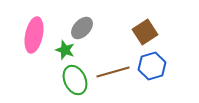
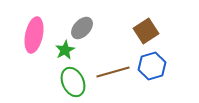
brown square: moved 1 px right, 1 px up
green star: rotated 24 degrees clockwise
green ellipse: moved 2 px left, 2 px down
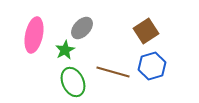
brown line: rotated 32 degrees clockwise
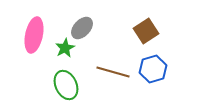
green star: moved 2 px up
blue hexagon: moved 1 px right, 3 px down
green ellipse: moved 7 px left, 3 px down
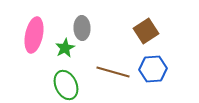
gray ellipse: rotated 45 degrees counterclockwise
blue hexagon: rotated 12 degrees clockwise
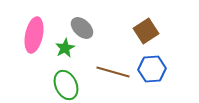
gray ellipse: rotated 45 degrees counterclockwise
blue hexagon: moved 1 px left
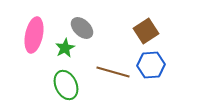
blue hexagon: moved 1 px left, 4 px up
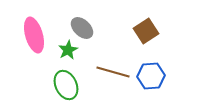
pink ellipse: rotated 28 degrees counterclockwise
green star: moved 3 px right, 2 px down
blue hexagon: moved 11 px down
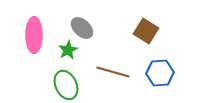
brown square: rotated 25 degrees counterclockwise
pink ellipse: rotated 16 degrees clockwise
blue hexagon: moved 9 px right, 3 px up
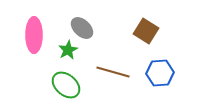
green ellipse: rotated 24 degrees counterclockwise
